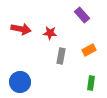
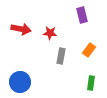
purple rectangle: rotated 28 degrees clockwise
orange rectangle: rotated 24 degrees counterclockwise
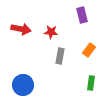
red star: moved 1 px right, 1 px up
gray rectangle: moved 1 px left
blue circle: moved 3 px right, 3 px down
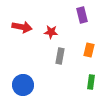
red arrow: moved 1 px right, 2 px up
orange rectangle: rotated 24 degrees counterclockwise
green rectangle: moved 1 px up
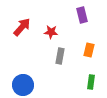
red arrow: rotated 60 degrees counterclockwise
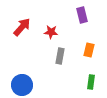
blue circle: moved 1 px left
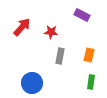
purple rectangle: rotated 49 degrees counterclockwise
orange rectangle: moved 5 px down
blue circle: moved 10 px right, 2 px up
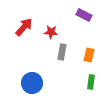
purple rectangle: moved 2 px right
red arrow: moved 2 px right
gray rectangle: moved 2 px right, 4 px up
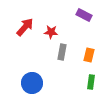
red arrow: moved 1 px right
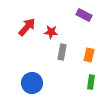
red arrow: moved 2 px right
